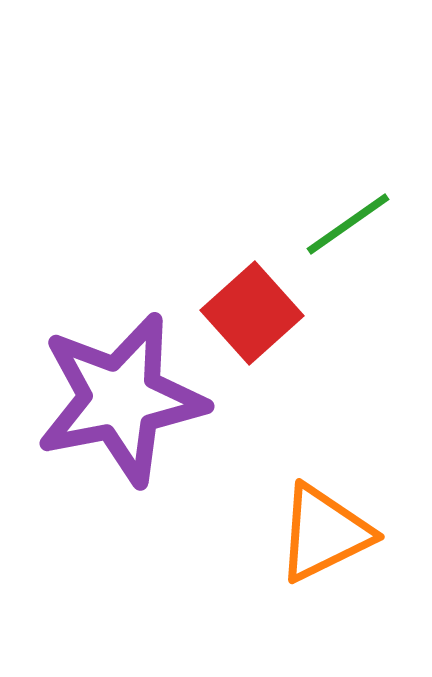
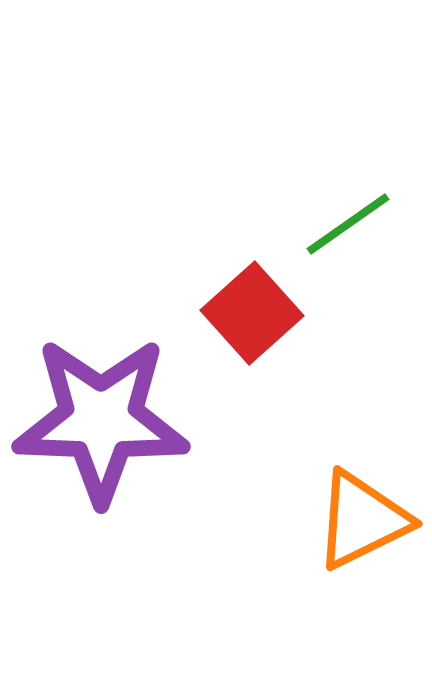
purple star: moved 20 px left, 21 px down; rotated 13 degrees clockwise
orange triangle: moved 38 px right, 13 px up
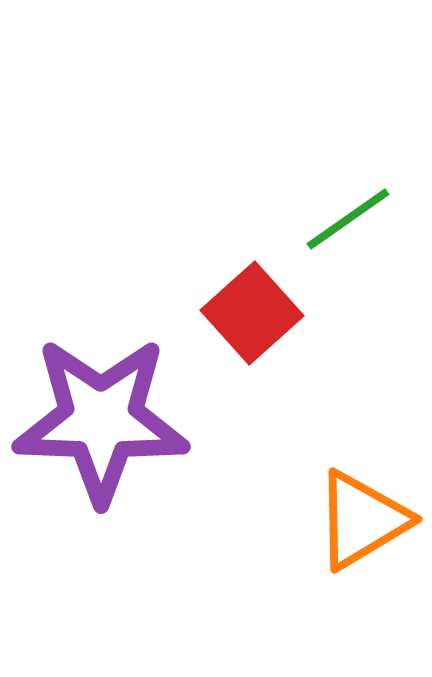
green line: moved 5 px up
orange triangle: rotated 5 degrees counterclockwise
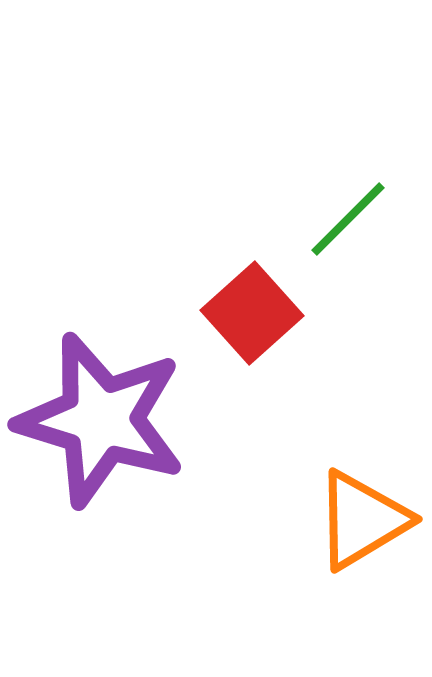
green line: rotated 10 degrees counterclockwise
purple star: rotated 15 degrees clockwise
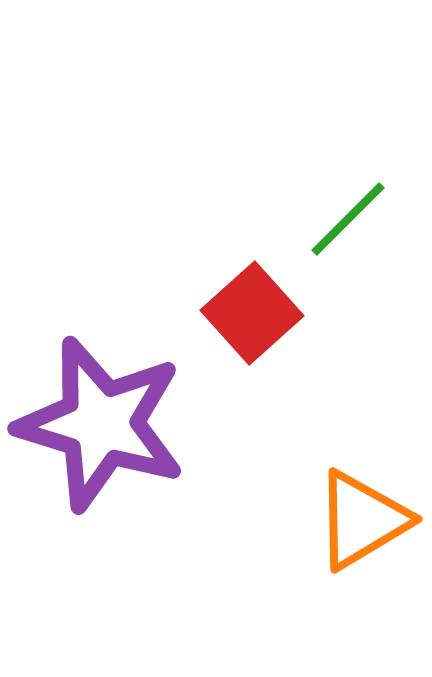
purple star: moved 4 px down
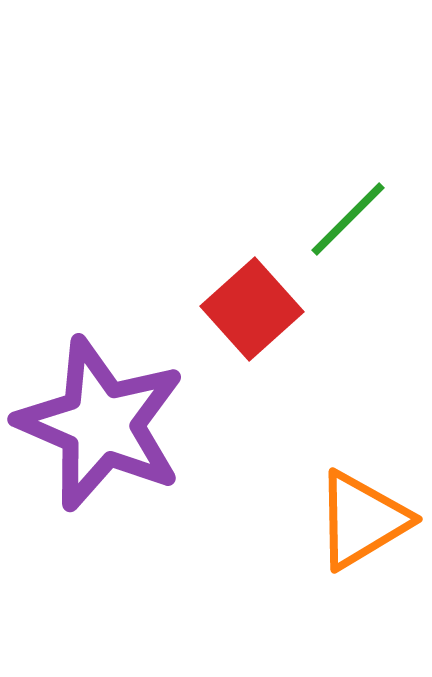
red square: moved 4 px up
purple star: rotated 6 degrees clockwise
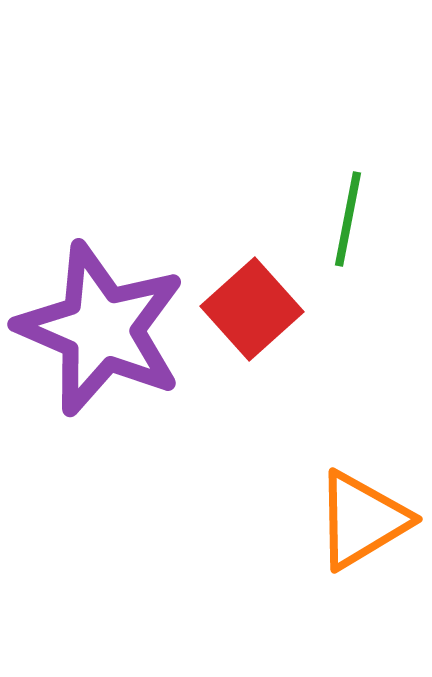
green line: rotated 34 degrees counterclockwise
purple star: moved 95 px up
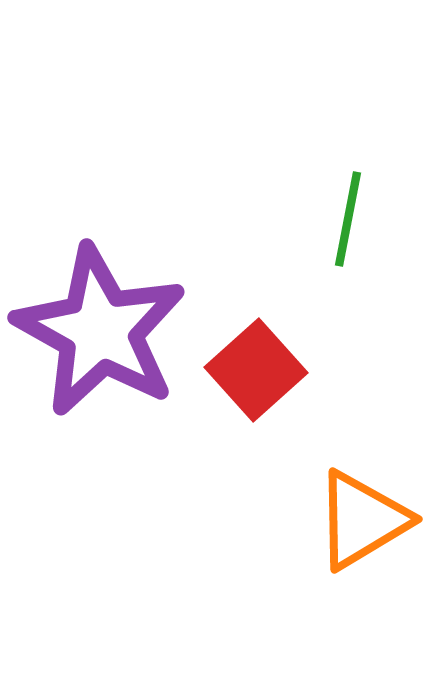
red square: moved 4 px right, 61 px down
purple star: moved 1 px left, 2 px down; rotated 6 degrees clockwise
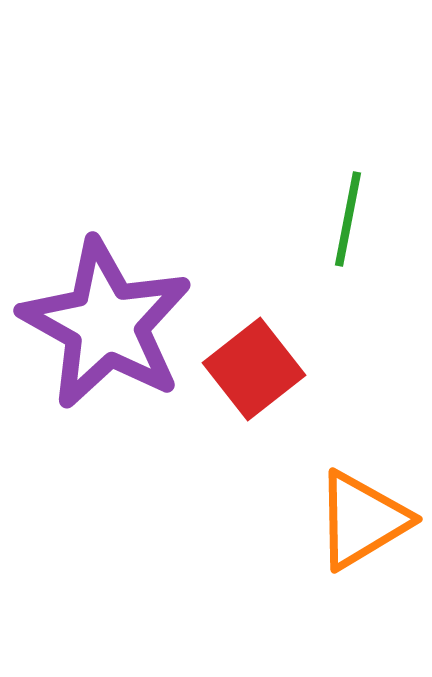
purple star: moved 6 px right, 7 px up
red square: moved 2 px left, 1 px up; rotated 4 degrees clockwise
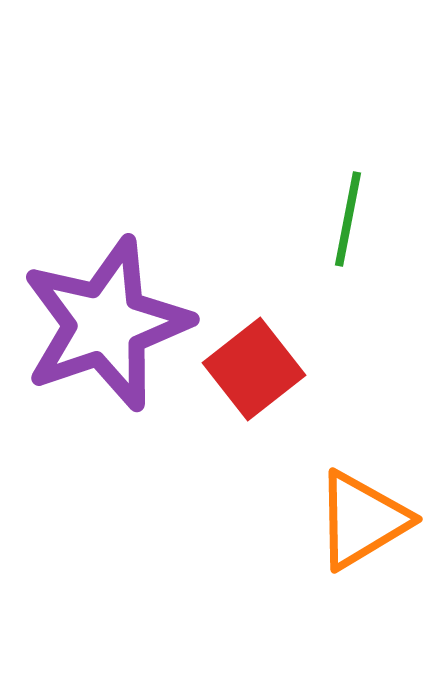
purple star: rotated 24 degrees clockwise
